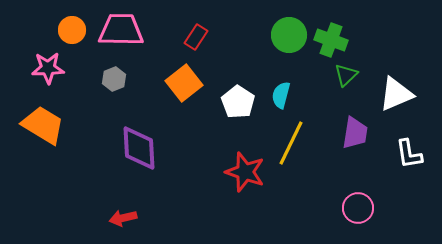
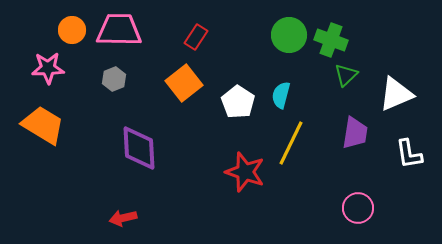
pink trapezoid: moved 2 px left
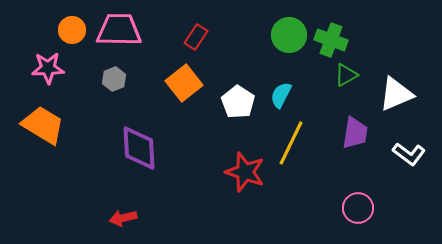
green triangle: rotated 15 degrees clockwise
cyan semicircle: rotated 12 degrees clockwise
white L-shape: rotated 44 degrees counterclockwise
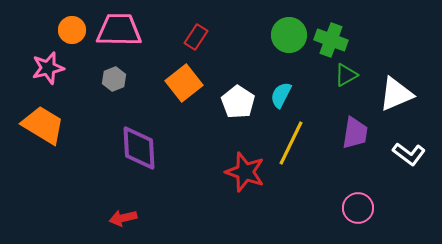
pink star: rotated 12 degrees counterclockwise
